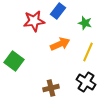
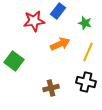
black cross: rotated 18 degrees counterclockwise
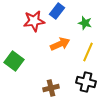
blue rectangle: moved 1 px left
